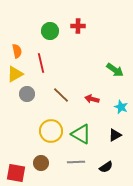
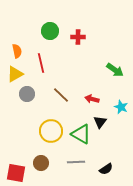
red cross: moved 11 px down
black triangle: moved 15 px left, 13 px up; rotated 24 degrees counterclockwise
black semicircle: moved 2 px down
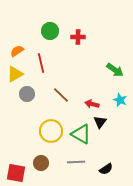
orange semicircle: rotated 112 degrees counterclockwise
red arrow: moved 5 px down
cyan star: moved 1 px left, 7 px up
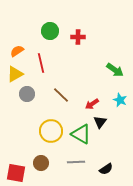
red arrow: rotated 48 degrees counterclockwise
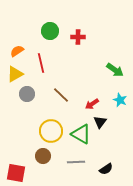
brown circle: moved 2 px right, 7 px up
